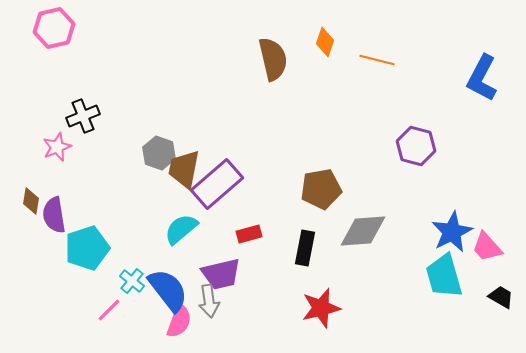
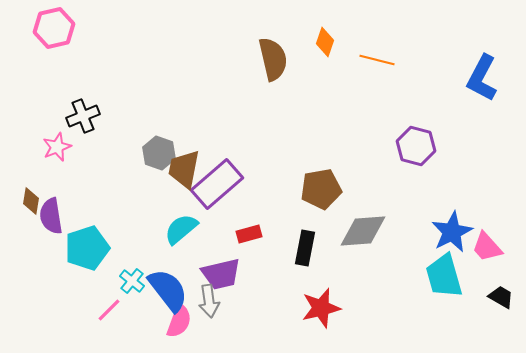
purple semicircle: moved 3 px left, 1 px down
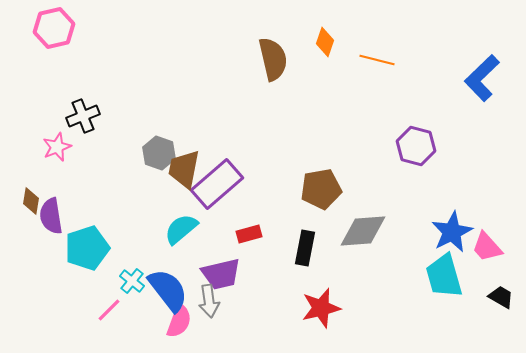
blue L-shape: rotated 18 degrees clockwise
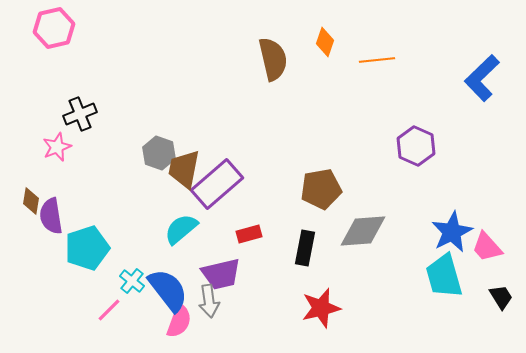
orange line: rotated 20 degrees counterclockwise
black cross: moved 3 px left, 2 px up
purple hexagon: rotated 9 degrees clockwise
black trapezoid: rotated 28 degrees clockwise
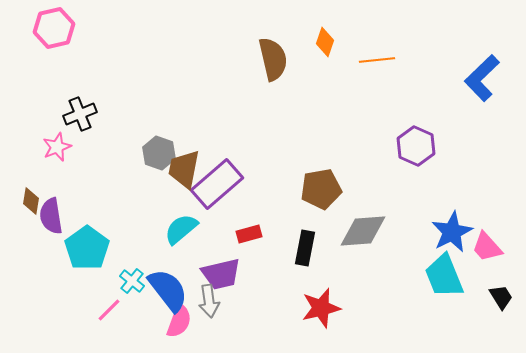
cyan pentagon: rotated 18 degrees counterclockwise
cyan trapezoid: rotated 6 degrees counterclockwise
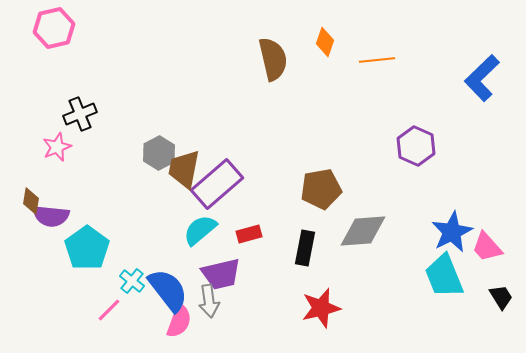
gray hexagon: rotated 12 degrees clockwise
purple semicircle: rotated 75 degrees counterclockwise
cyan semicircle: moved 19 px right, 1 px down
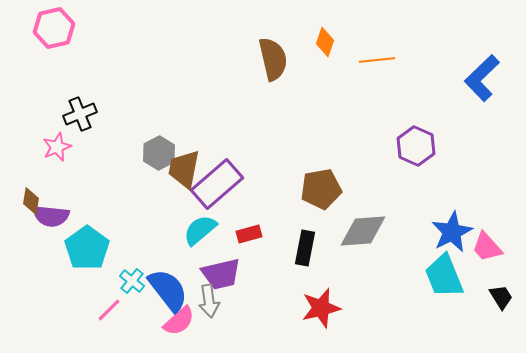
pink semicircle: rotated 28 degrees clockwise
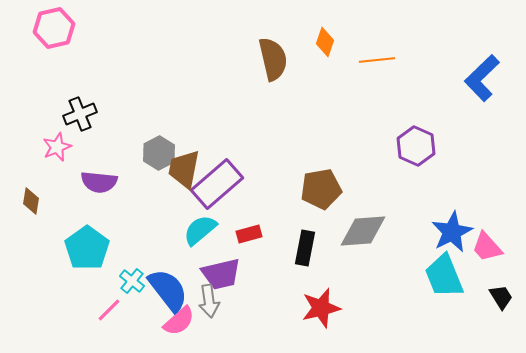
purple semicircle: moved 48 px right, 34 px up
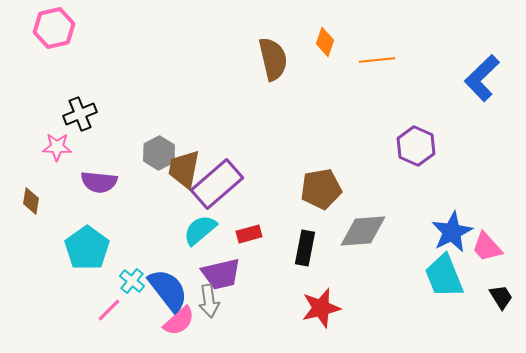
pink star: rotated 24 degrees clockwise
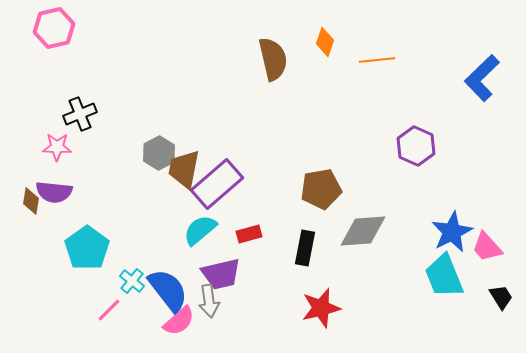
purple semicircle: moved 45 px left, 10 px down
